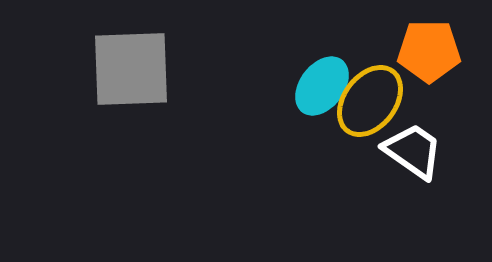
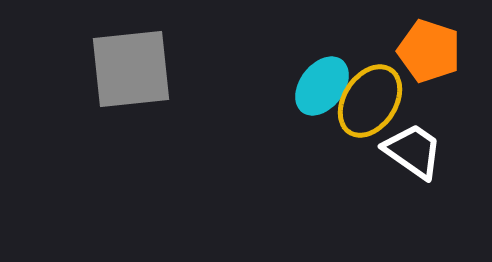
orange pentagon: rotated 18 degrees clockwise
gray square: rotated 4 degrees counterclockwise
yellow ellipse: rotated 4 degrees counterclockwise
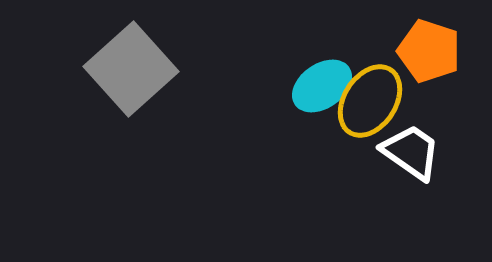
gray square: rotated 36 degrees counterclockwise
cyan ellipse: rotated 18 degrees clockwise
white trapezoid: moved 2 px left, 1 px down
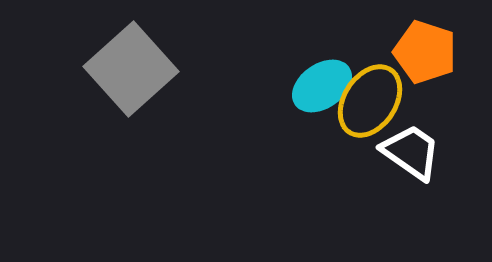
orange pentagon: moved 4 px left, 1 px down
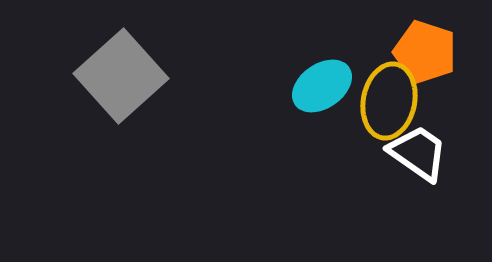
gray square: moved 10 px left, 7 px down
yellow ellipse: moved 19 px right; rotated 22 degrees counterclockwise
white trapezoid: moved 7 px right, 1 px down
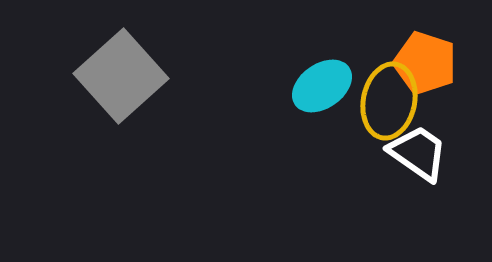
orange pentagon: moved 11 px down
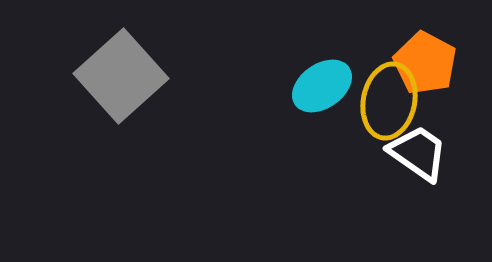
orange pentagon: rotated 10 degrees clockwise
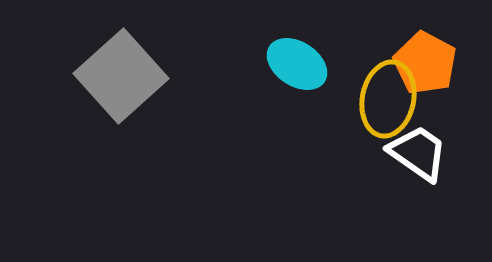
cyan ellipse: moved 25 px left, 22 px up; rotated 68 degrees clockwise
yellow ellipse: moved 1 px left, 2 px up
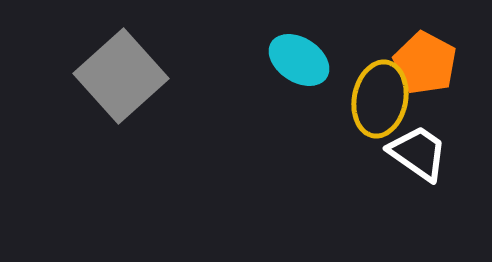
cyan ellipse: moved 2 px right, 4 px up
yellow ellipse: moved 8 px left
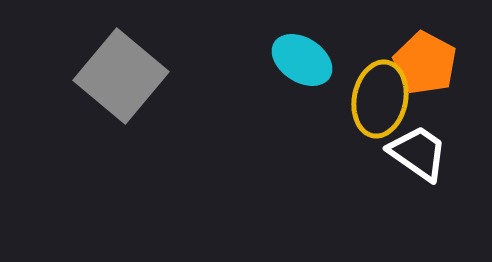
cyan ellipse: moved 3 px right
gray square: rotated 8 degrees counterclockwise
